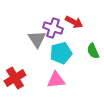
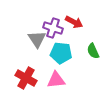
cyan pentagon: rotated 20 degrees clockwise
red cross: moved 11 px right; rotated 30 degrees counterclockwise
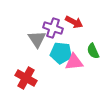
pink triangle: moved 18 px right, 18 px up
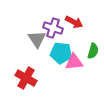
green semicircle: rotated 140 degrees counterclockwise
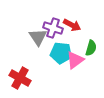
red arrow: moved 2 px left, 3 px down
gray triangle: moved 1 px right, 2 px up
green semicircle: moved 2 px left, 3 px up
pink triangle: moved 1 px right, 2 px up; rotated 30 degrees counterclockwise
red cross: moved 6 px left
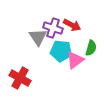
cyan pentagon: moved 2 px up
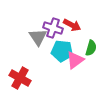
cyan pentagon: moved 1 px right
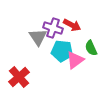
green semicircle: rotated 140 degrees clockwise
red cross: moved 1 px left, 1 px up; rotated 20 degrees clockwise
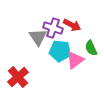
cyan pentagon: moved 2 px left
red cross: moved 1 px left
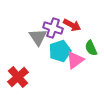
cyan pentagon: rotated 25 degrees counterclockwise
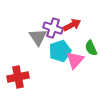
red arrow: rotated 54 degrees counterclockwise
pink triangle: rotated 12 degrees counterclockwise
red cross: rotated 30 degrees clockwise
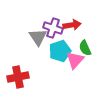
red arrow: rotated 18 degrees clockwise
green semicircle: moved 6 px left
